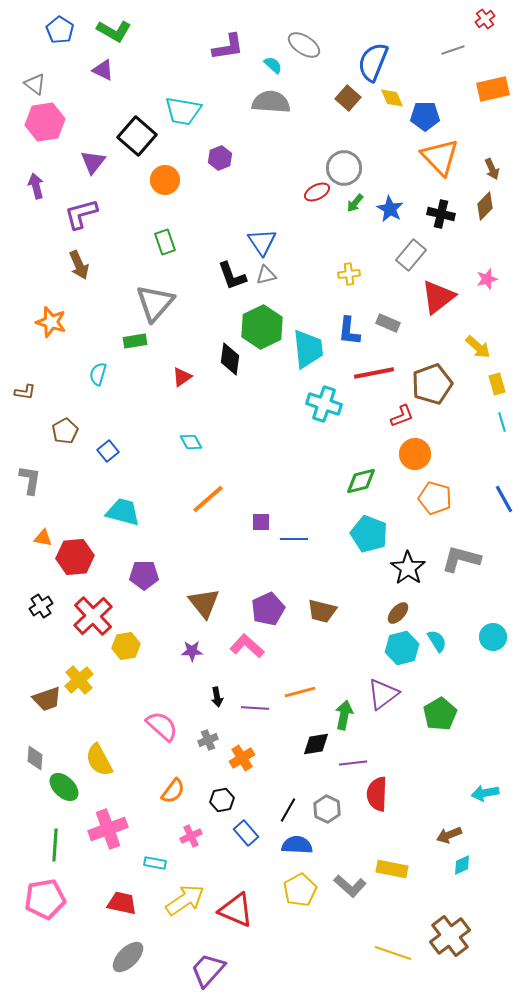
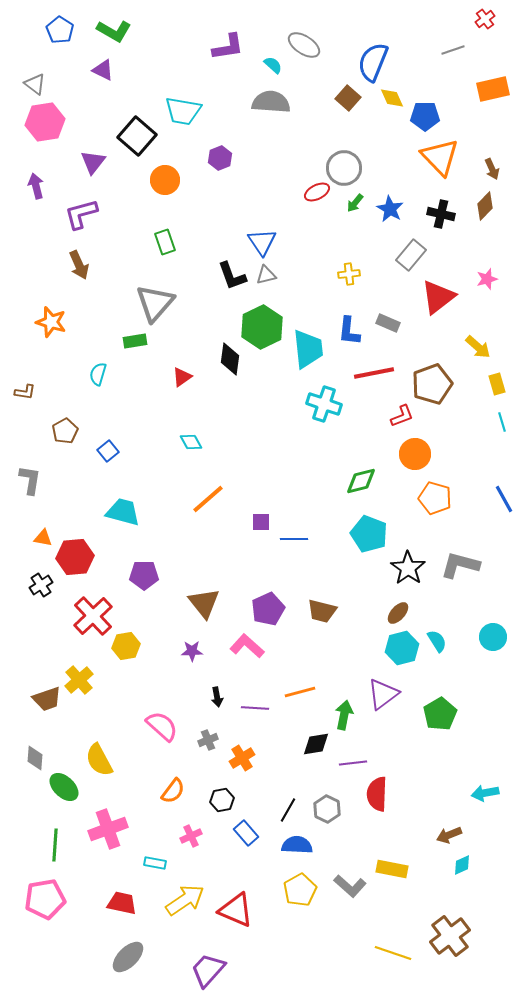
gray L-shape at (461, 559): moved 1 px left, 6 px down
black cross at (41, 606): moved 21 px up
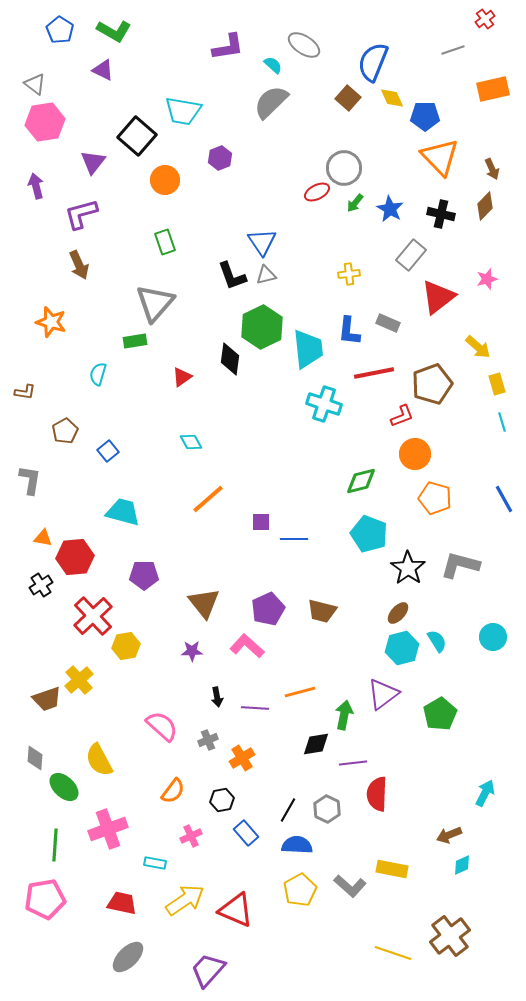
gray semicircle at (271, 102): rotated 48 degrees counterclockwise
cyan arrow at (485, 793): rotated 128 degrees clockwise
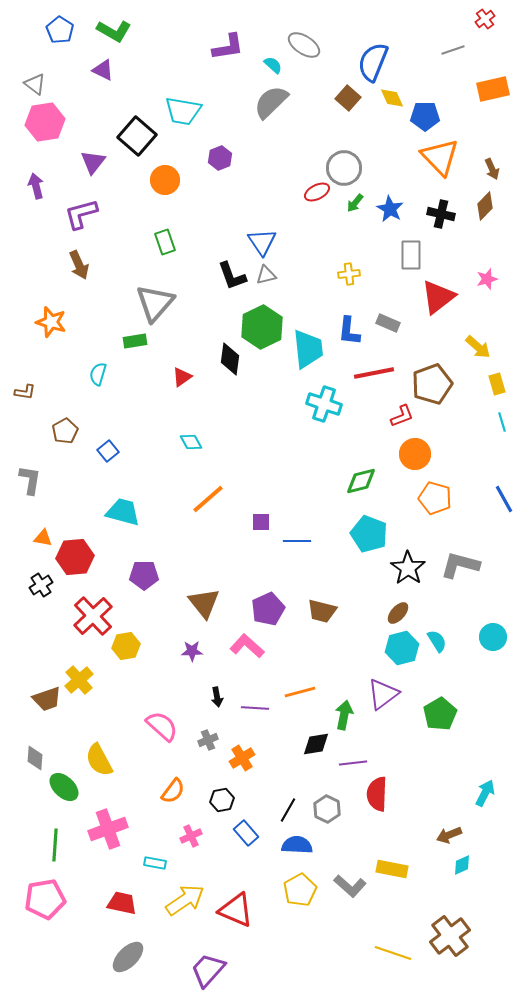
gray rectangle at (411, 255): rotated 40 degrees counterclockwise
blue line at (294, 539): moved 3 px right, 2 px down
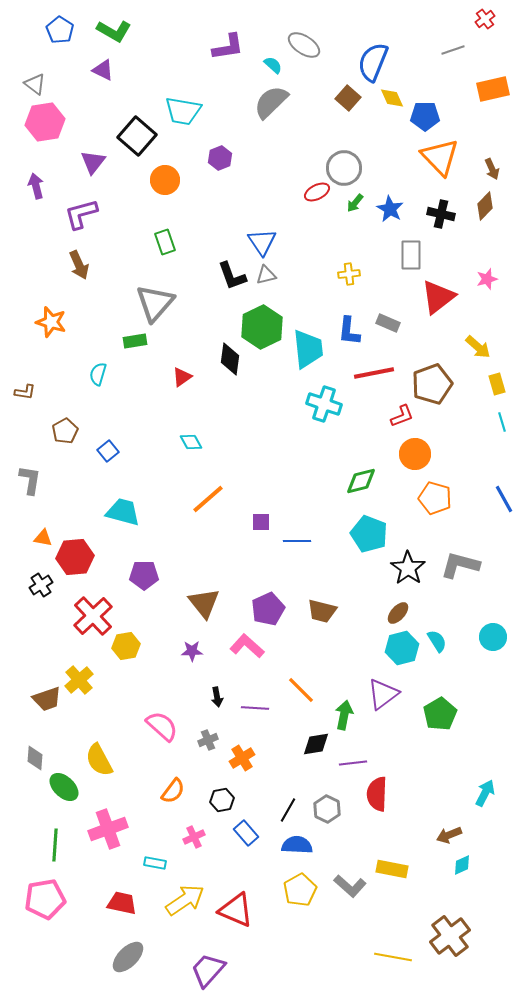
orange line at (300, 692): moved 1 px right, 2 px up; rotated 60 degrees clockwise
pink cross at (191, 836): moved 3 px right, 1 px down
yellow line at (393, 953): moved 4 px down; rotated 9 degrees counterclockwise
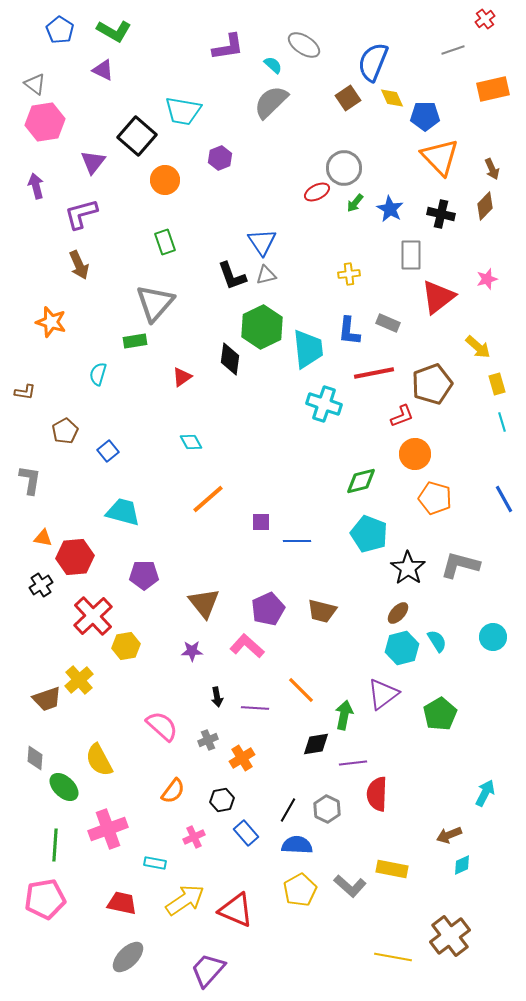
brown square at (348, 98): rotated 15 degrees clockwise
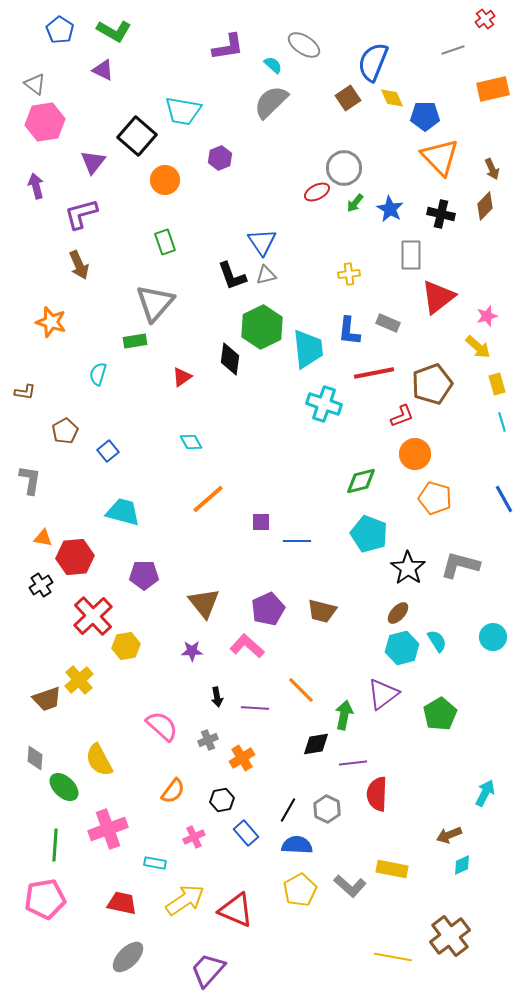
pink star at (487, 279): moved 37 px down
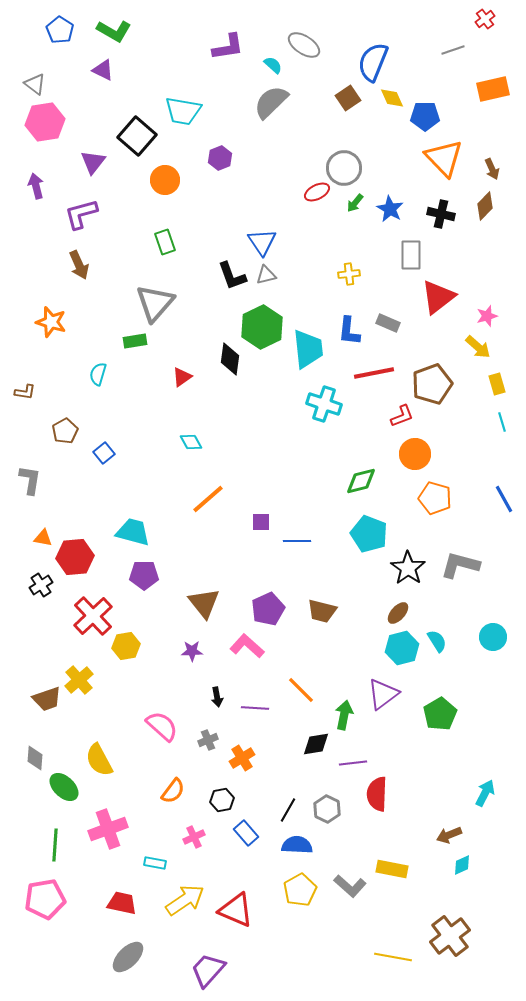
orange triangle at (440, 157): moved 4 px right, 1 px down
blue square at (108, 451): moved 4 px left, 2 px down
cyan trapezoid at (123, 512): moved 10 px right, 20 px down
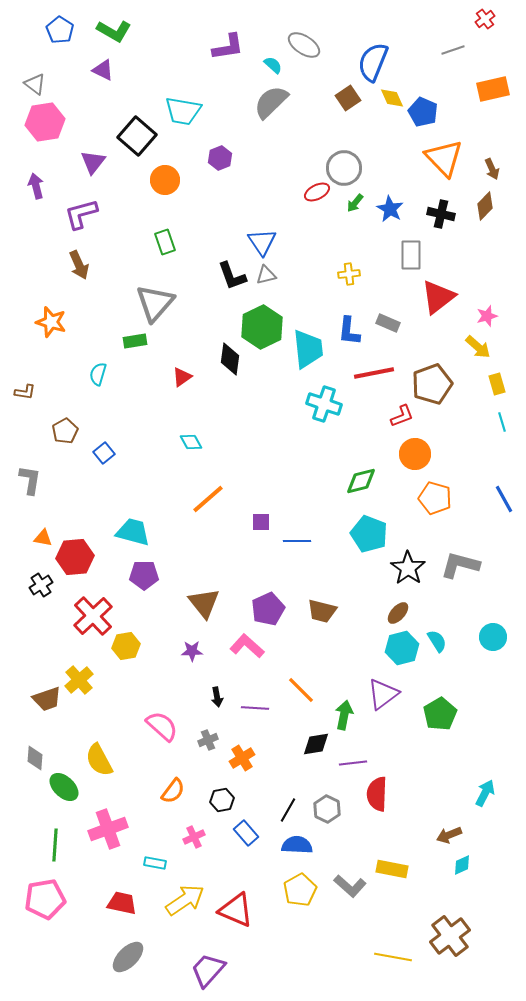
blue pentagon at (425, 116): moved 2 px left, 4 px up; rotated 24 degrees clockwise
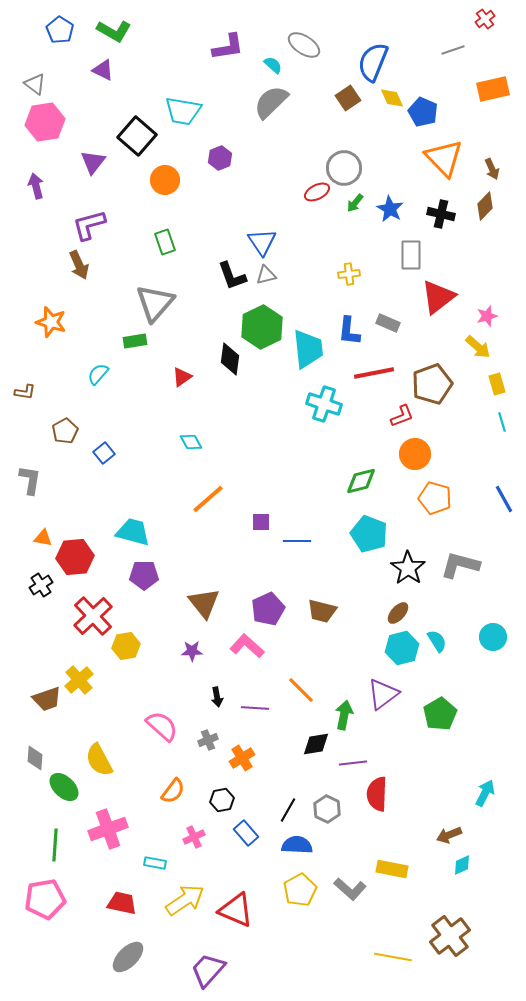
purple L-shape at (81, 214): moved 8 px right, 11 px down
cyan semicircle at (98, 374): rotated 25 degrees clockwise
gray L-shape at (350, 886): moved 3 px down
